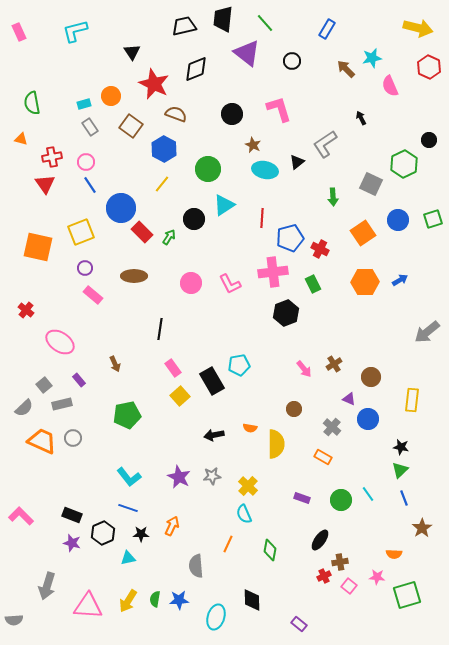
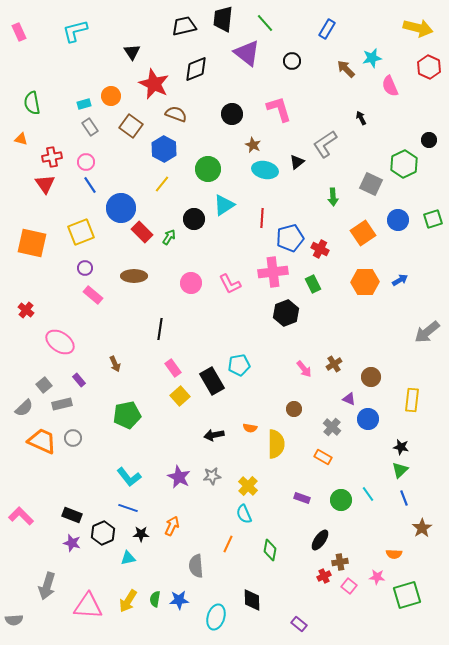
orange square at (38, 247): moved 6 px left, 4 px up
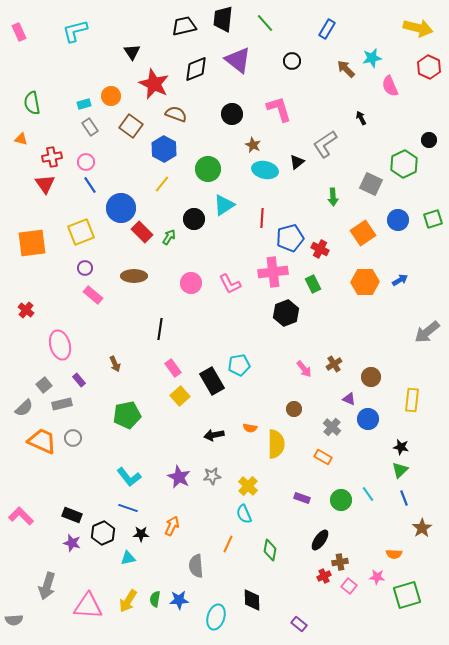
purple triangle at (247, 53): moved 9 px left, 7 px down
orange square at (32, 243): rotated 20 degrees counterclockwise
pink ellipse at (60, 342): moved 3 px down; rotated 40 degrees clockwise
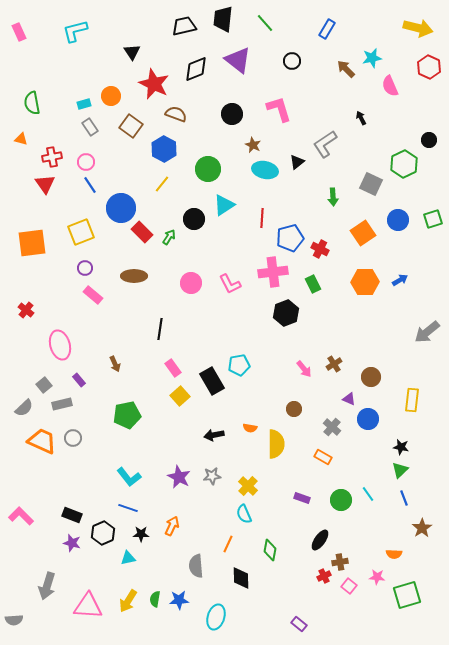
black diamond at (252, 600): moved 11 px left, 22 px up
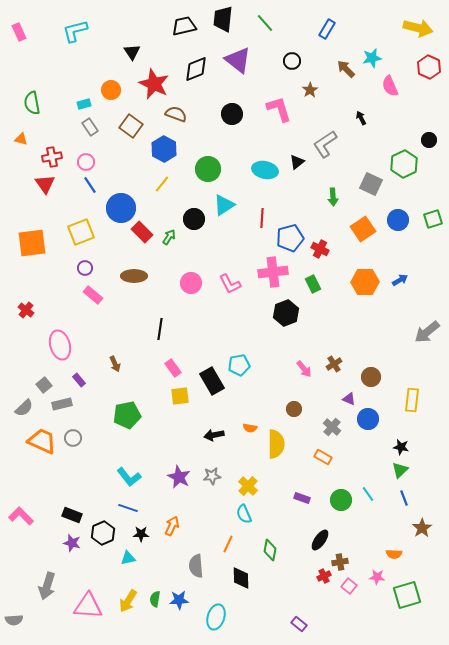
orange circle at (111, 96): moved 6 px up
brown star at (253, 145): moved 57 px right, 55 px up; rotated 14 degrees clockwise
orange square at (363, 233): moved 4 px up
yellow square at (180, 396): rotated 36 degrees clockwise
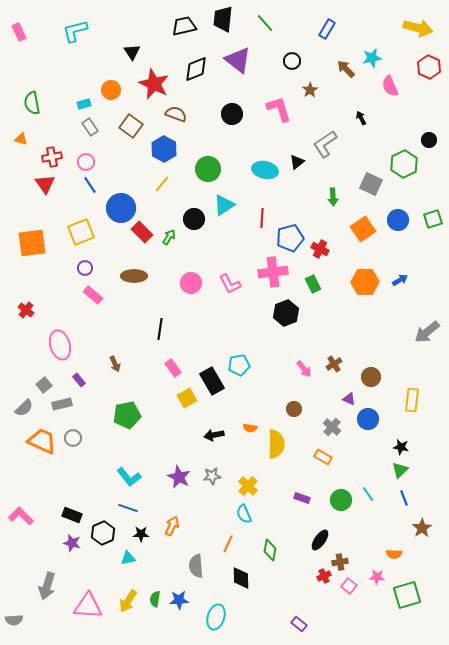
yellow square at (180, 396): moved 7 px right, 2 px down; rotated 24 degrees counterclockwise
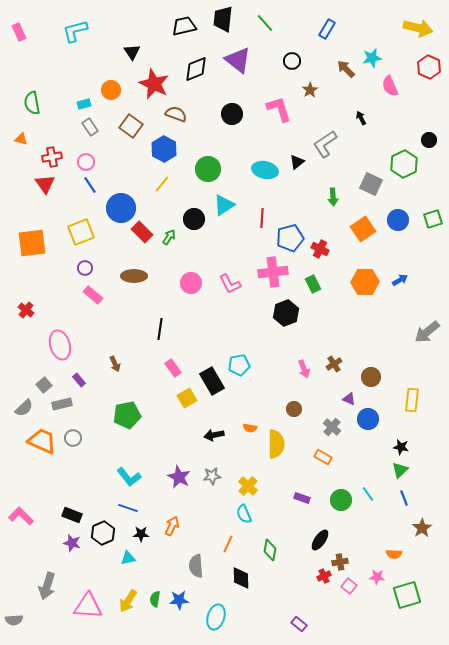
pink arrow at (304, 369): rotated 18 degrees clockwise
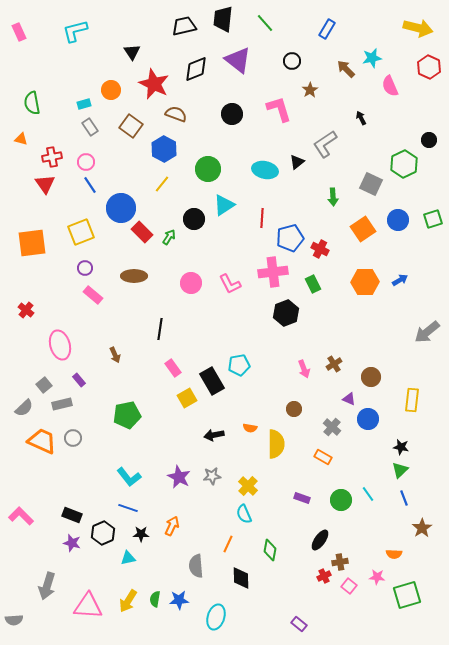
brown arrow at (115, 364): moved 9 px up
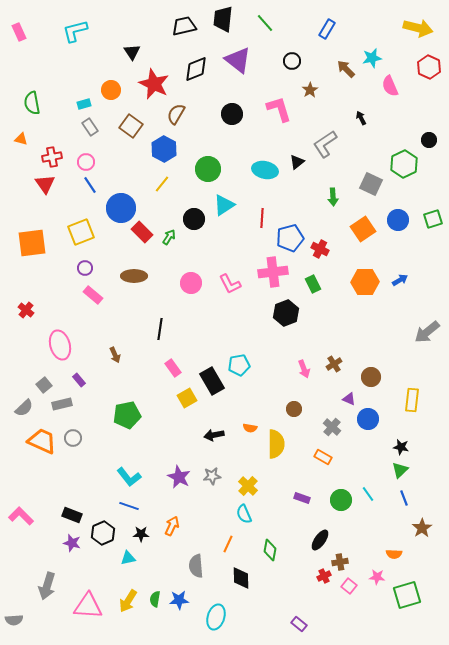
brown semicircle at (176, 114): rotated 80 degrees counterclockwise
blue line at (128, 508): moved 1 px right, 2 px up
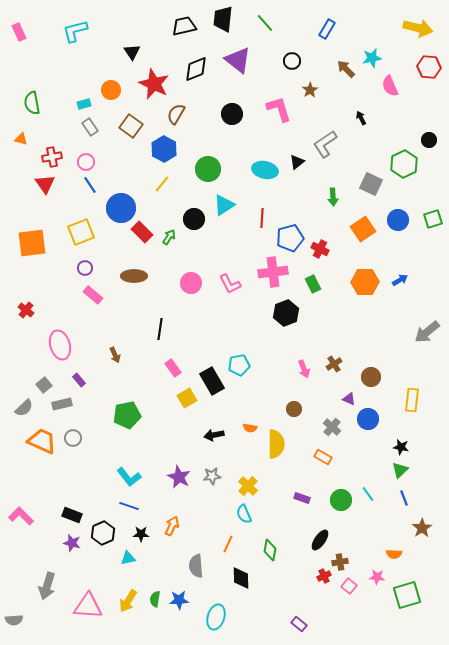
red hexagon at (429, 67): rotated 20 degrees counterclockwise
